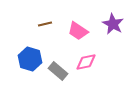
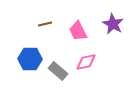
pink trapezoid: rotated 30 degrees clockwise
blue hexagon: rotated 15 degrees counterclockwise
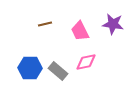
purple star: rotated 20 degrees counterclockwise
pink trapezoid: moved 2 px right
blue hexagon: moved 9 px down
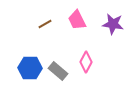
brown line: rotated 16 degrees counterclockwise
pink trapezoid: moved 3 px left, 11 px up
pink diamond: rotated 50 degrees counterclockwise
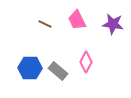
brown line: rotated 56 degrees clockwise
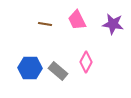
brown line: rotated 16 degrees counterclockwise
